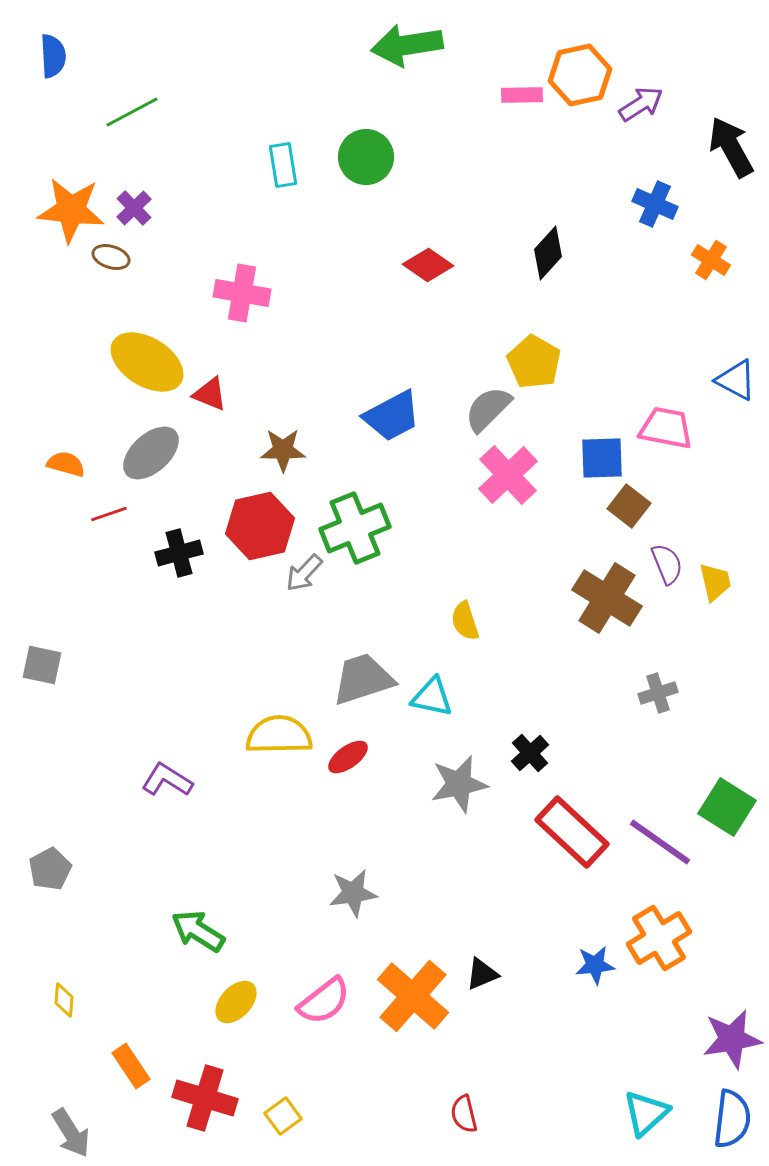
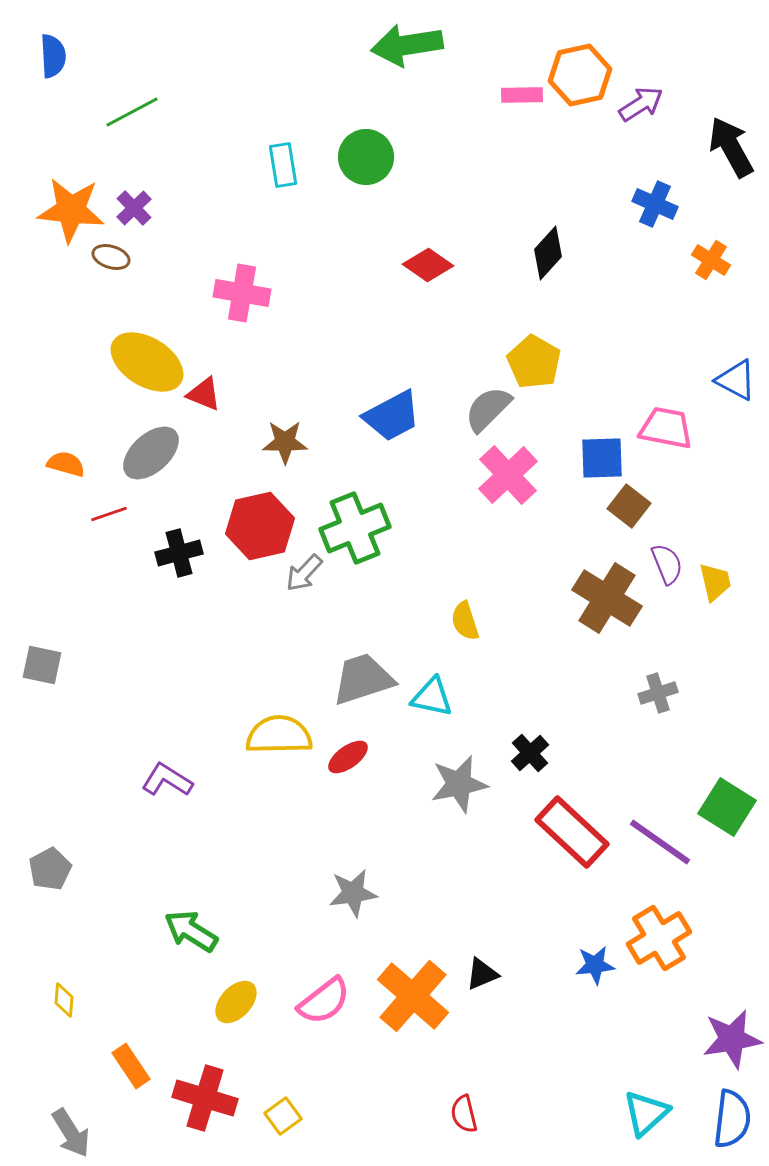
red triangle at (210, 394): moved 6 px left
brown star at (283, 450): moved 2 px right, 8 px up
green arrow at (198, 931): moved 7 px left
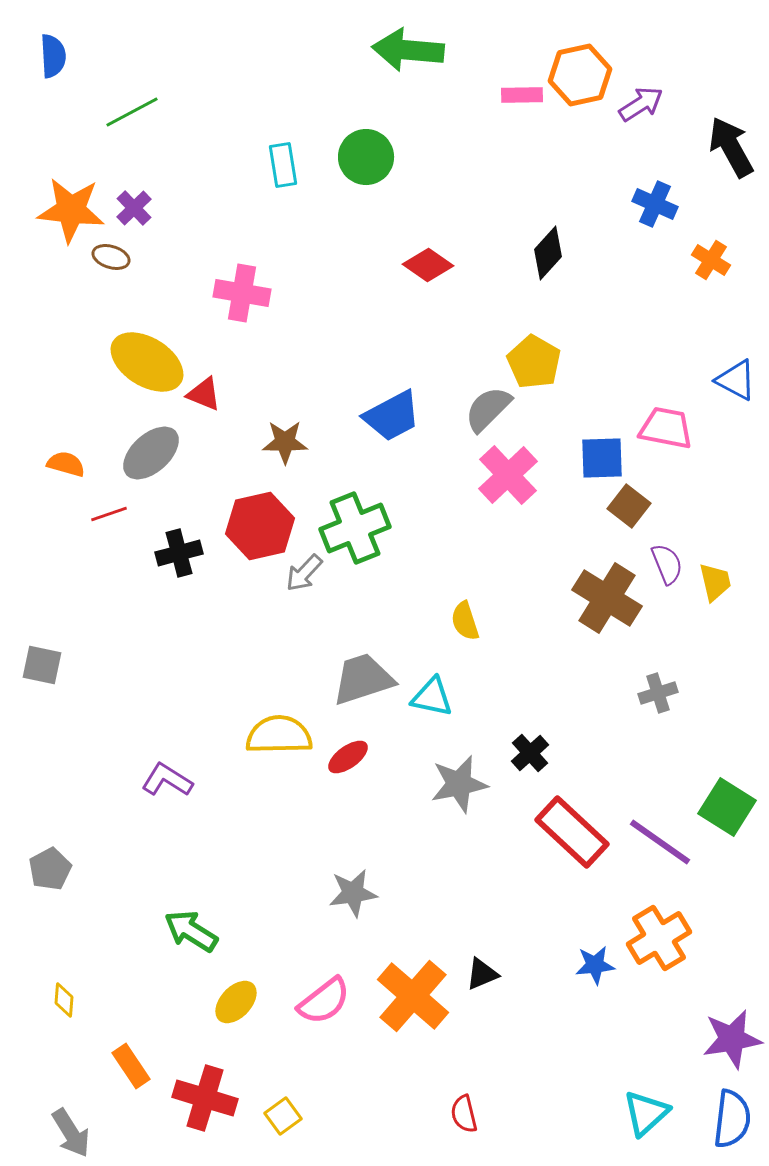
green arrow at (407, 45): moved 1 px right, 5 px down; rotated 14 degrees clockwise
